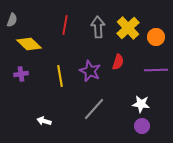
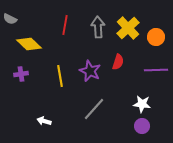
gray semicircle: moved 2 px left, 1 px up; rotated 96 degrees clockwise
white star: moved 1 px right
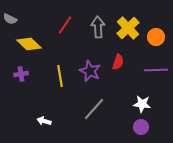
red line: rotated 24 degrees clockwise
purple circle: moved 1 px left, 1 px down
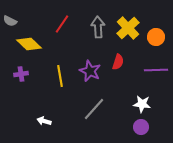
gray semicircle: moved 2 px down
red line: moved 3 px left, 1 px up
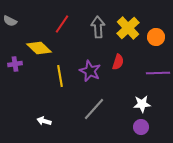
yellow diamond: moved 10 px right, 4 px down
purple line: moved 2 px right, 3 px down
purple cross: moved 6 px left, 10 px up
white star: rotated 12 degrees counterclockwise
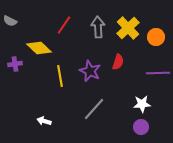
red line: moved 2 px right, 1 px down
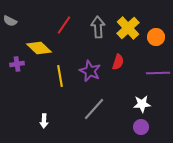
purple cross: moved 2 px right
white arrow: rotated 104 degrees counterclockwise
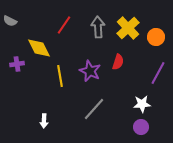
yellow diamond: rotated 20 degrees clockwise
purple line: rotated 60 degrees counterclockwise
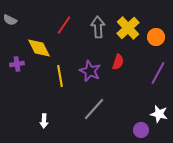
gray semicircle: moved 1 px up
white star: moved 17 px right, 10 px down; rotated 18 degrees clockwise
purple circle: moved 3 px down
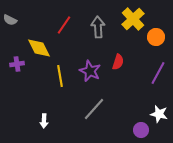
yellow cross: moved 5 px right, 9 px up
